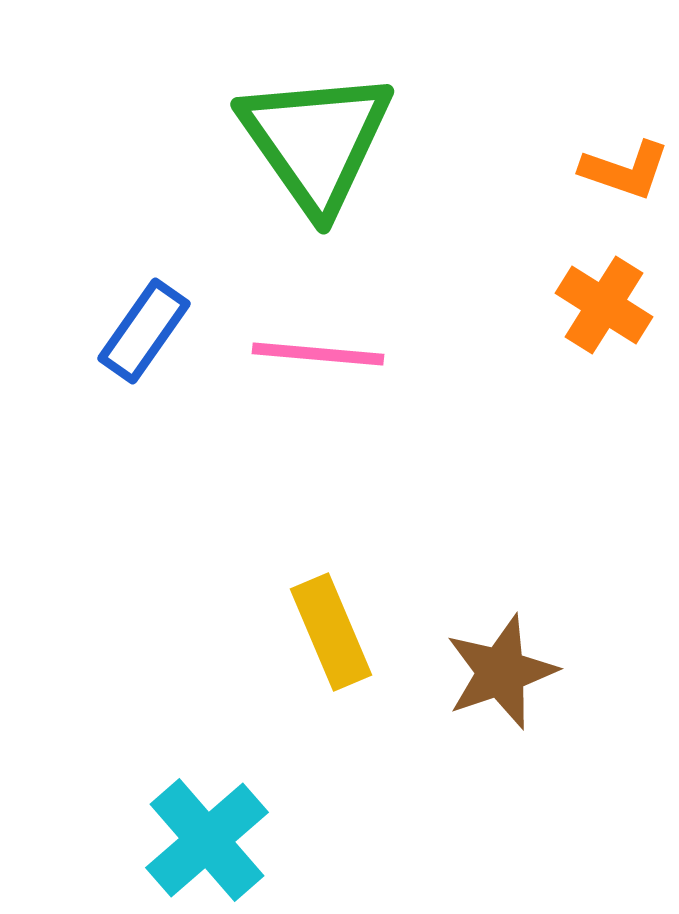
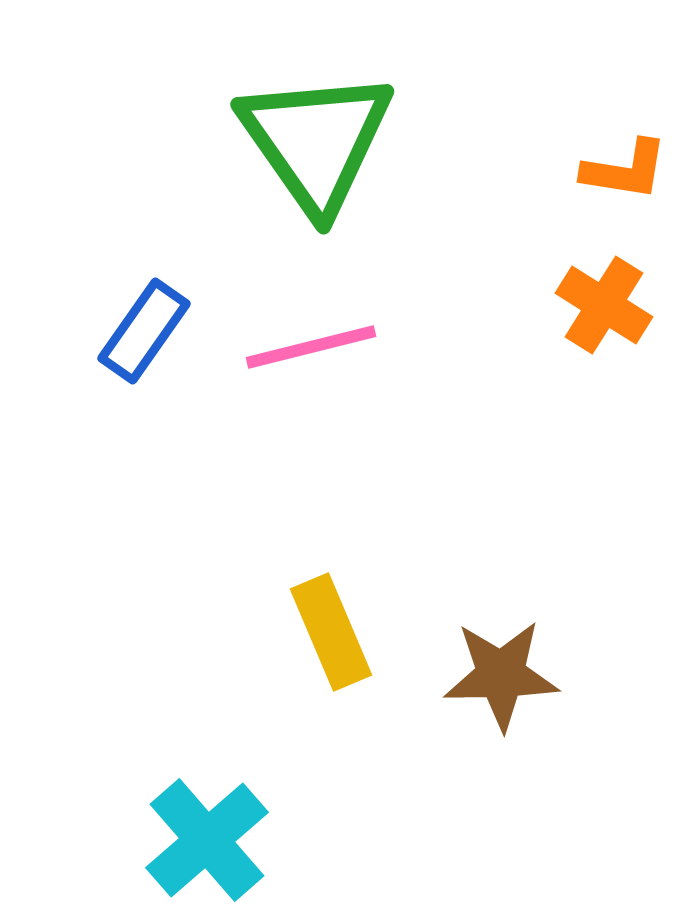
orange L-shape: rotated 10 degrees counterclockwise
pink line: moved 7 px left, 7 px up; rotated 19 degrees counterclockwise
brown star: moved 3 px down; rotated 18 degrees clockwise
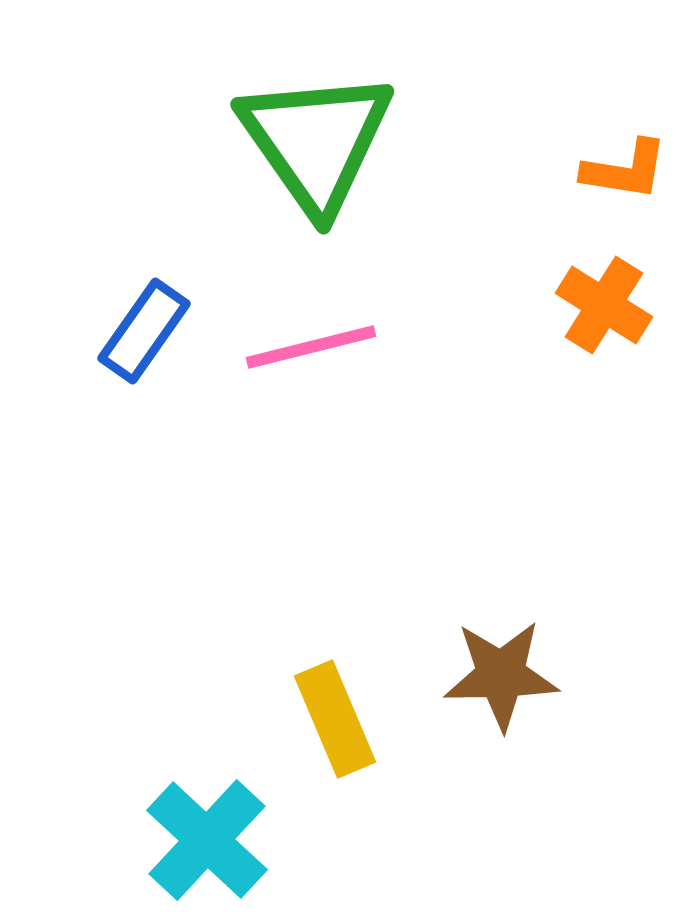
yellow rectangle: moved 4 px right, 87 px down
cyan cross: rotated 6 degrees counterclockwise
